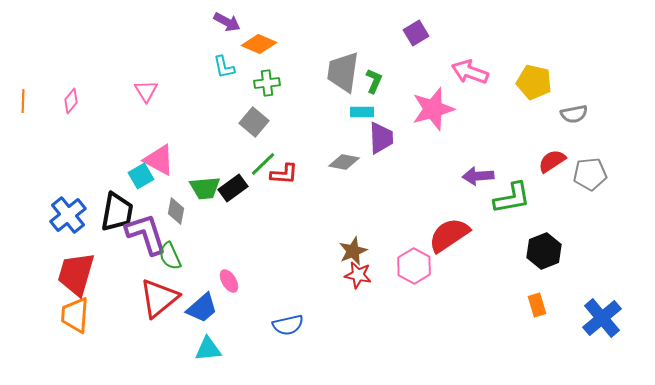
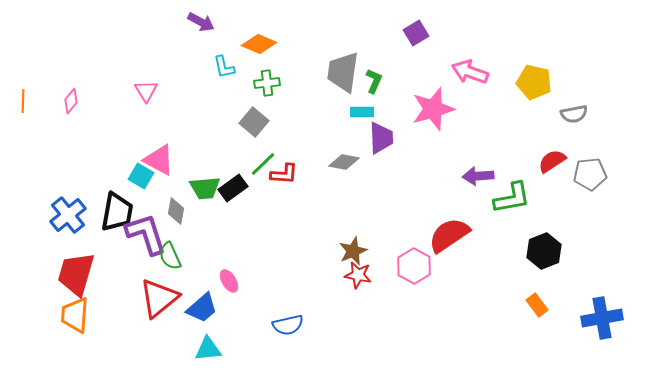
purple arrow at (227, 22): moved 26 px left
cyan square at (141, 176): rotated 30 degrees counterclockwise
orange rectangle at (537, 305): rotated 20 degrees counterclockwise
blue cross at (602, 318): rotated 30 degrees clockwise
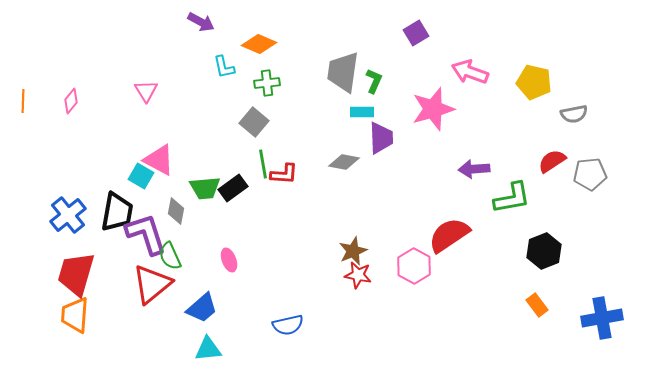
green line at (263, 164): rotated 56 degrees counterclockwise
purple arrow at (478, 176): moved 4 px left, 7 px up
pink ellipse at (229, 281): moved 21 px up; rotated 10 degrees clockwise
red triangle at (159, 298): moved 7 px left, 14 px up
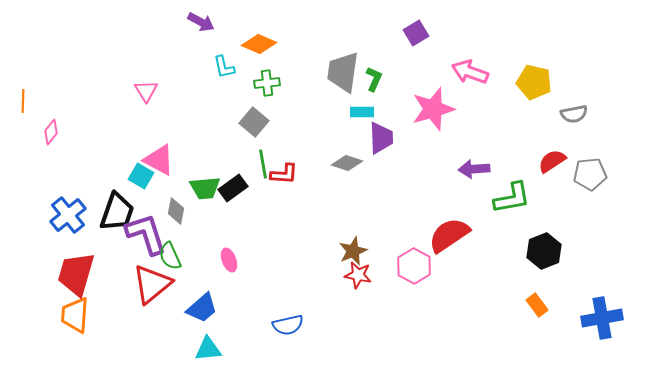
green L-shape at (374, 81): moved 2 px up
pink diamond at (71, 101): moved 20 px left, 31 px down
gray diamond at (344, 162): moved 3 px right, 1 px down; rotated 8 degrees clockwise
black trapezoid at (117, 212): rotated 9 degrees clockwise
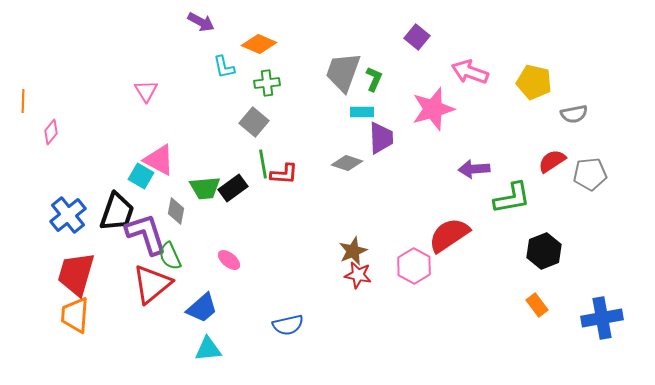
purple square at (416, 33): moved 1 px right, 4 px down; rotated 20 degrees counterclockwise
gray trapezoid at (343, 72): rotated 12 degrees clockwise
pink ellipse at (229, 260): rotated 30 degrees counterclockwise
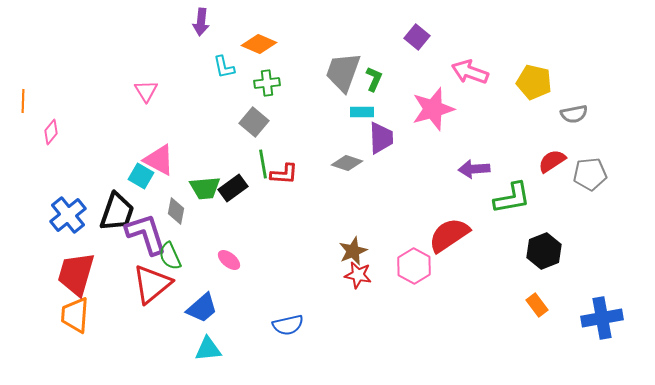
purple arrow at (201, 22): rotated 68 degrees clockwise
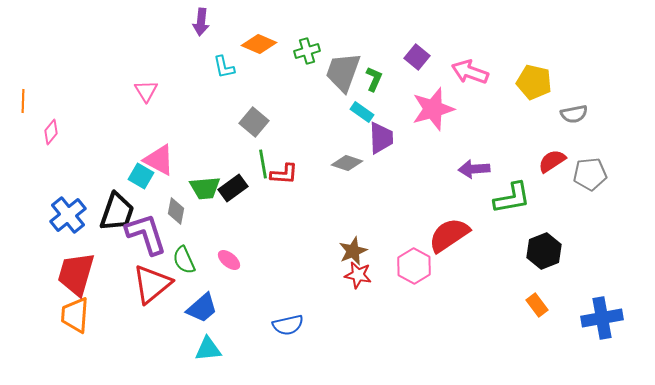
purple square at (417, 37): moved 20 px down
green cross at (267, 83): moved 40 px right, 32 px up; rotated 10 degrees counterclockwise
cyan rectangle at (362, 112): rotated 35 degrees clockwise
green semicircle at (170, 256): moved 14 px right, 4 px down
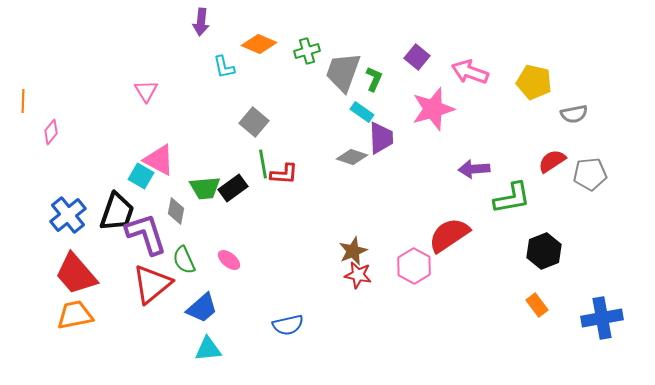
gray diamond at (347, 163): moved 5 px right, 6 px up
red trapezoid at (76, 274): rotated 57 degrees counterclockwise
orange trapezoid at (75, 315): rotated 75 degrees clockwise
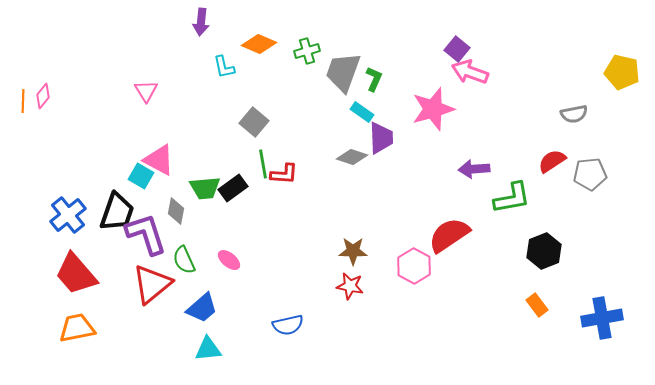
purple square at (417, 57): moved 40 px right, 8 px up
yellow pentagon at (534, 82): moved 88 px right, 10 px up
pink diamond at (51, 132): moved 8 px left, 36 px up
brown star at (353, 251): rotated 24 degrees clockwise
red star at (358, 275): moved 8 px left, 11 px down
orange trapezoid at (75, 315): moved 2 px right, 13 px down
